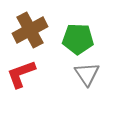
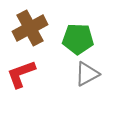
brown cross: moved 2 px up
gray triangle: rotated 36 degrees clockwise
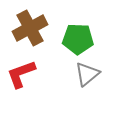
gray triangle: rotated 12 degrees counterclockwise
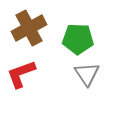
brown cross: moved 1 px left
gray triangle: rotated 24 degrees counterclockwise
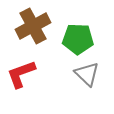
brown cross: moved 4 px right, 2 px up
gray triangle: rotated 12 degrees counterclockwise
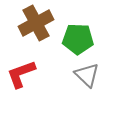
brown cross: moved 3 px right, 3 px up
gray triangle: moved 1 px down
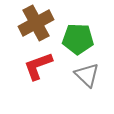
red L-shape: moved 17 px right, 8 px up
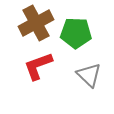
green pentagon: moved 2 px left, 6 px up
gray triangle: moved 2 px right
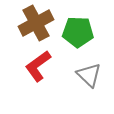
green pentagon: moved 2 px right, 1 px up
red L-shape: rotated 16 degrees counterclockwise
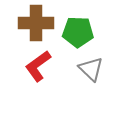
brown cross: rotated 28 degrees clockwise
gray triangle: moved 2 px right, 6 px up
